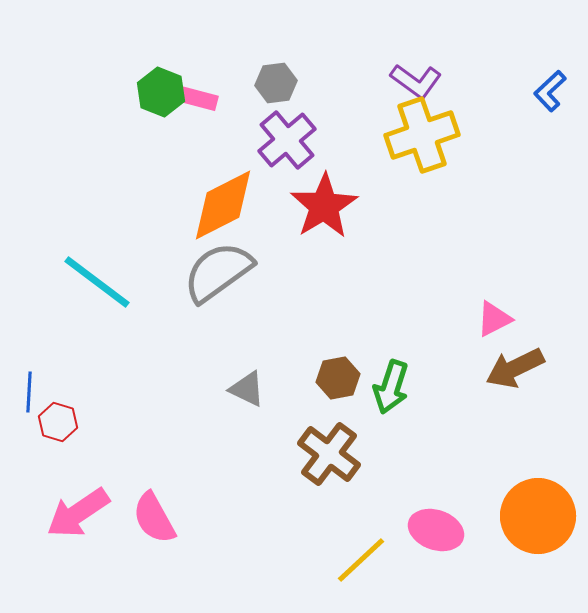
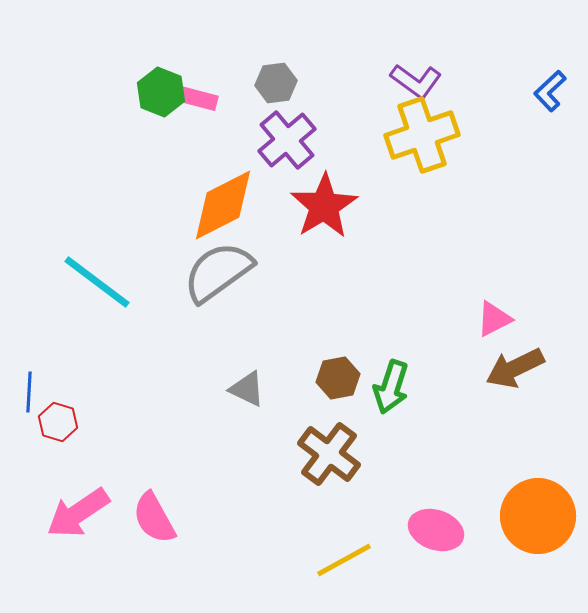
yellow line: moved 17 px left; rotated 14 degrees clockwise
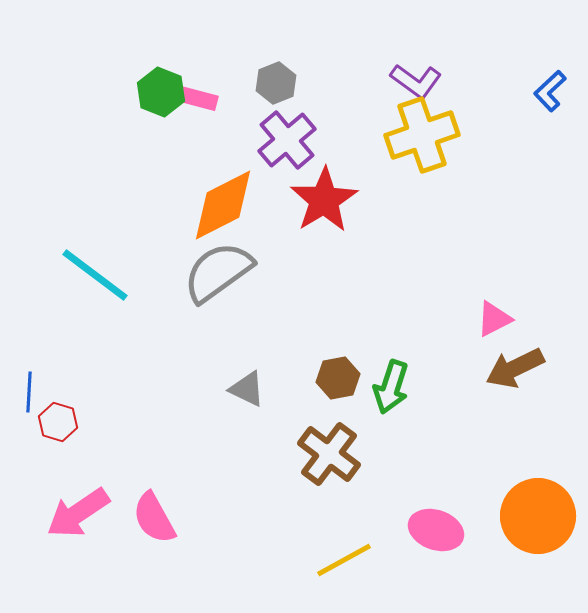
gray hexagon: rotated 15 degrees counterclockwise
red star: moved 6 px up
cyan line: moved 2 px left, 7 px up
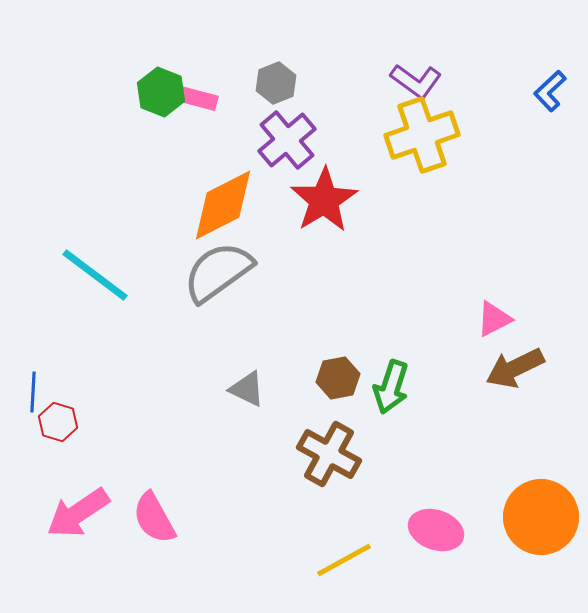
blue line: moved 4 px right
brown cross: rotated 8 degrees counterclockwise
orange circle: moved 3 px right, 1 px down
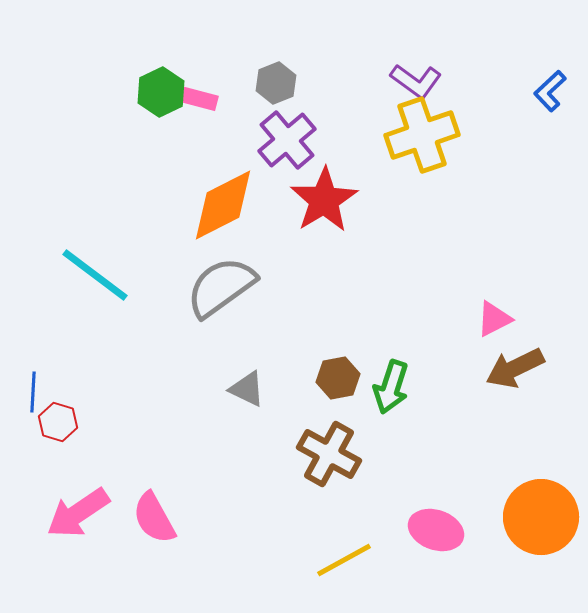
green hexagon: rotated 12 degrees clockwise
gray semicircle: moved 3 px right, 15 px down
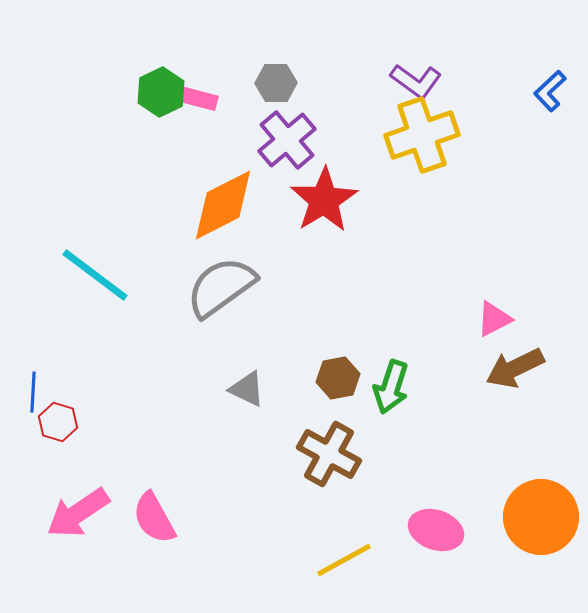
gray hexagon: rotated 21 degrees clockwise
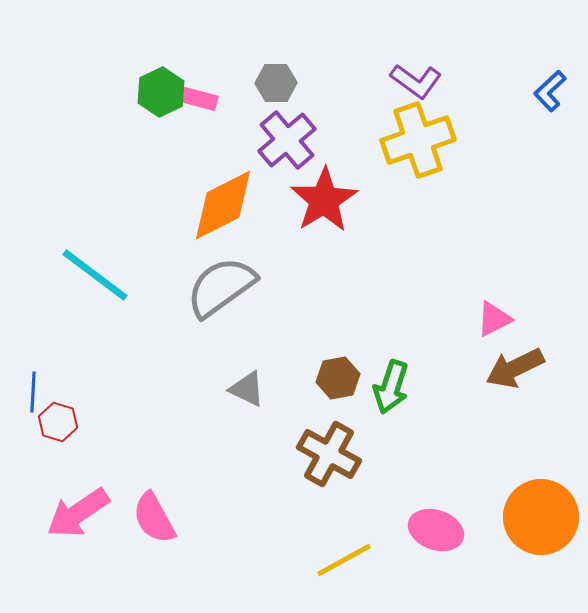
yellow cross: moved 4 px left, 5 px down
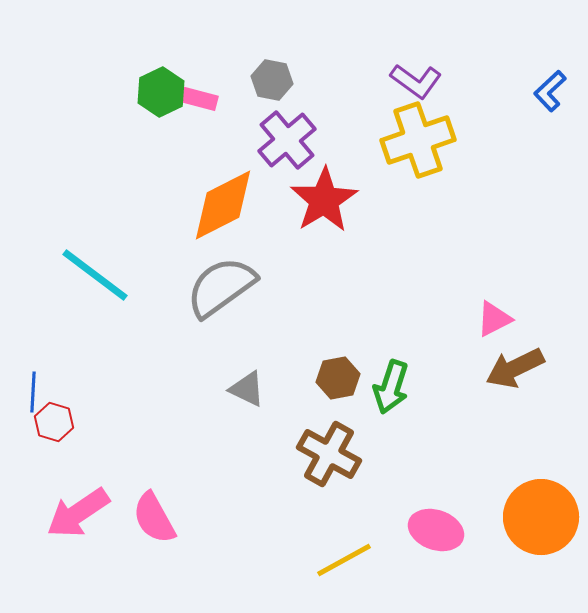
gray hexagon: moved 4 px left, 3 px up; rotated 12 degrees clockwise
red hexagon: moved 4 px left
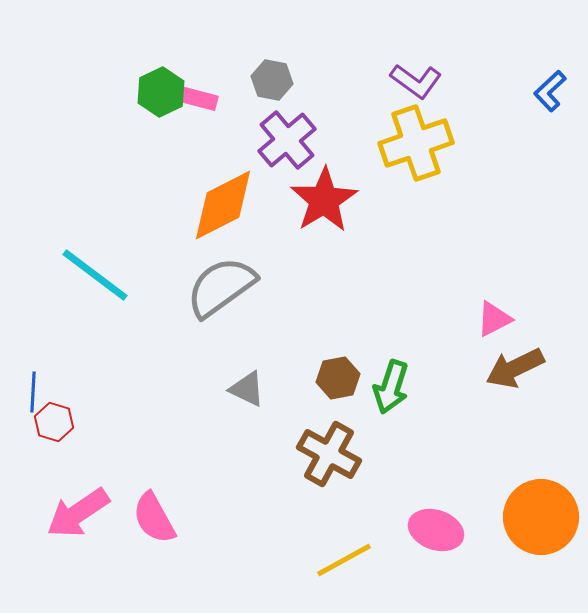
yellow cross: moved 2 px left, 3 px down
